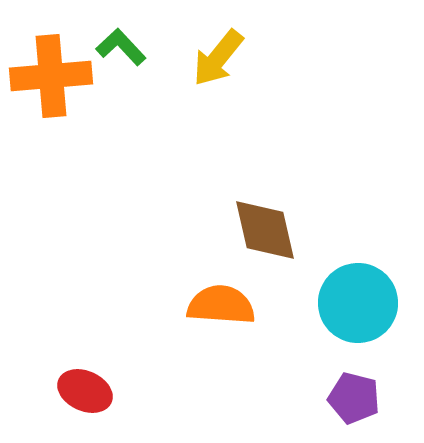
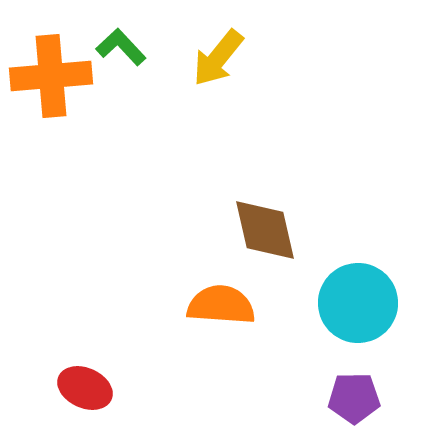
red ellipse: moved 3 px up
purple pentagon: rotated 15 degrees counterclockwise
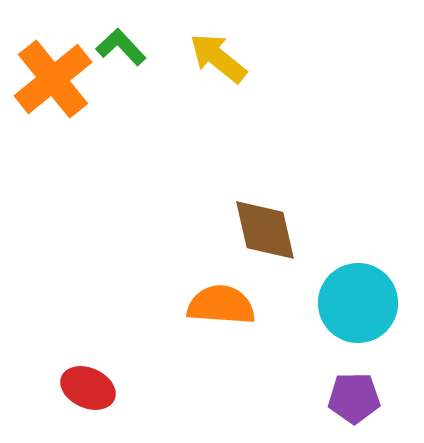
yellow arrow: rotated 90 degrees clockwise
orange cross: moved 2 px right, 3 px down; rotated 34 degrees counterclockwise
red ellipse: moved 3 px right
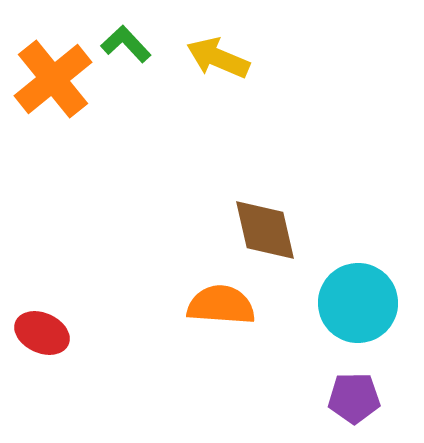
green L-shape: moved 5 px right, 3 px up
yellow arrow: rotated 16 degrees counterclockwise
red ellipse: moved 46 px left, 55 px up
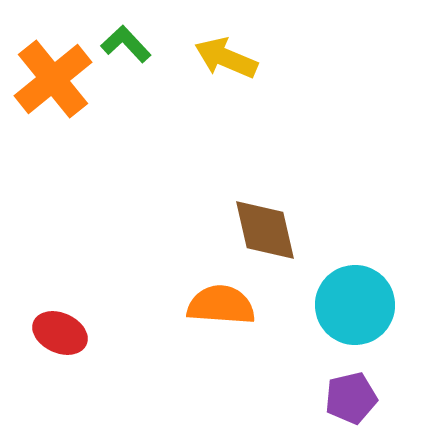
yellow arrow: moved 8 px right
cyan circle: moved 3 px left, 2 px down
red ellipse: moved 18 px right
purple pentagon: moved 3 px left; rotated 12 degrees counterclockwise
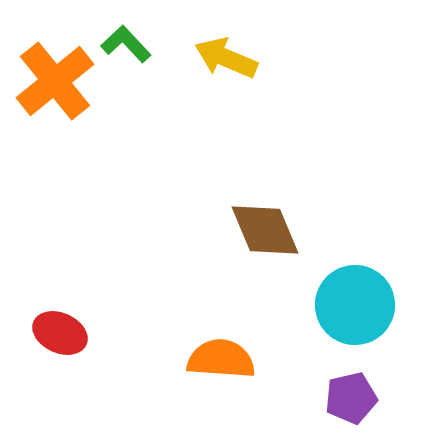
orange cross: moved 2 px right, 2 px down
brown diamond: rotated 10 degrees counterclockwise
orange semicircle: moved 54 px down
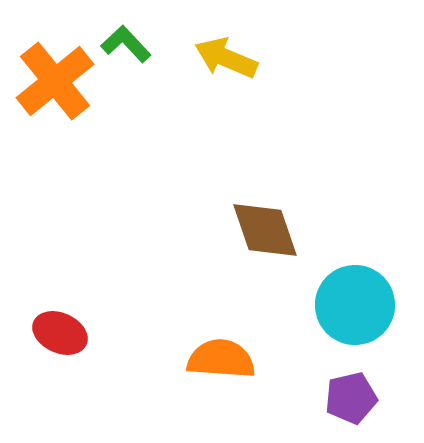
brown diamond: rotated 4 degrees clockwise
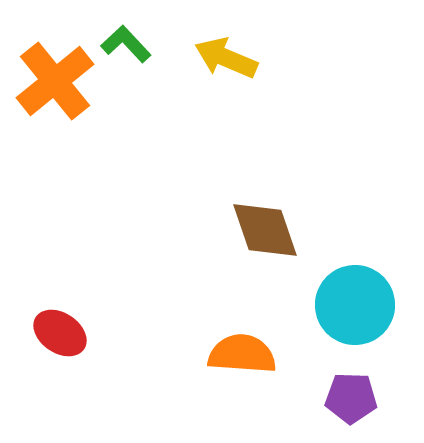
red ellipse: rotated 10 degrees clockwise
orange semicircle: moved 21 px right, 5 px up
purple pentagon: rotated 15 degrees clockwise
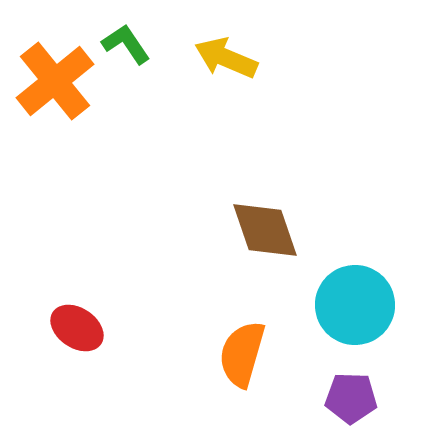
green L-shape: rotated 9 degrees clockwise
red ellipse: moved 17 px right, 5 px up
orange semicircle: rotated 78 degrees counterclockwise
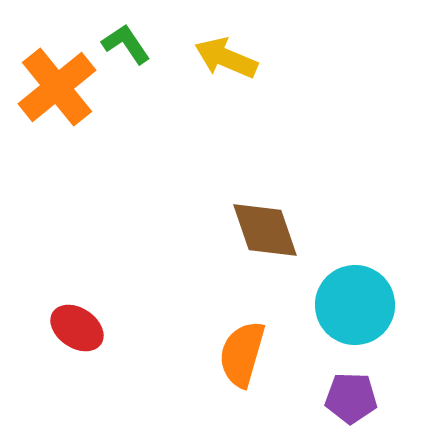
orange cross: moved 2 px right, 6 px down
